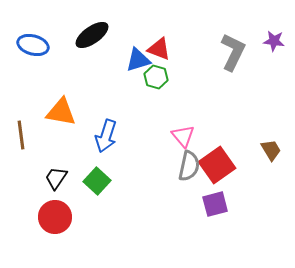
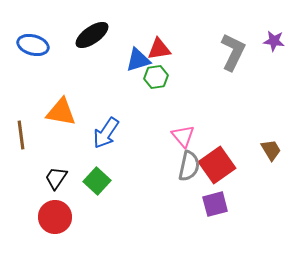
red triangle: rotated 30 degrees counterclockwise
green hexagon: rotated 25 degrees counterclockwise
blue arrow: moved 3 px up; rotated 16 degrees clockwise
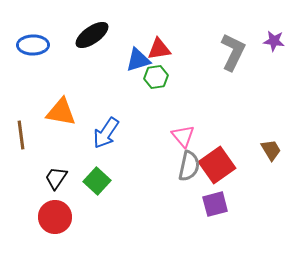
blue ellipse: rotated 16 degrees counterclockwise
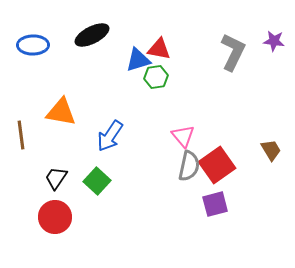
black ellipse: rotated 8 degrees clockwise
red triangle: rotated 20 degrees clockwise
blue arrow: moved 4 px right, 3 px down
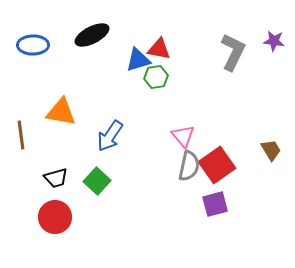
black trapezoid: rotated 140 degrees counterclockwise
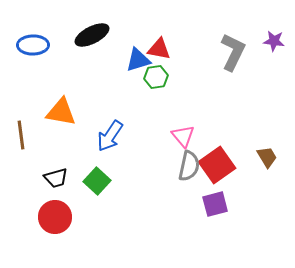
brown trapezoid: moved 4 px left, 7 px down
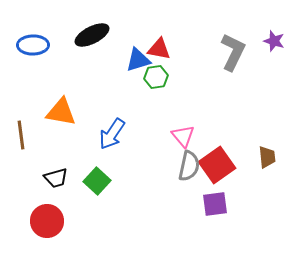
purple star: rotated 10 degrees clockwise
blue arrow: moved 2 px right, 2 px up
brown trapezoid: rotated 25 degrees clockwise
purple square: rotated 8 degrees clockwise
red circle: moved 8 px left, 4 px down
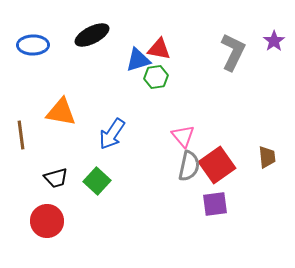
purple star: rotated 20 degrees clockwise
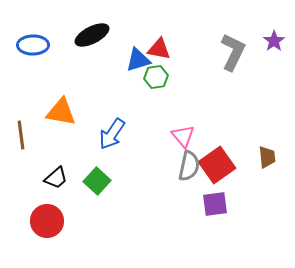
black trapezoid: rotated 25 degrees counterclockwise
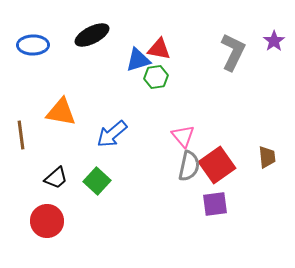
blue arrow: rotated 16 degrees clockwise
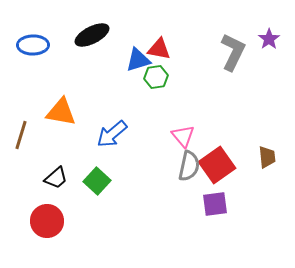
purple star: moved 5 px left, 2 px up
brown line: rotated 24 degrees clockwise
